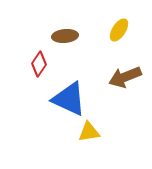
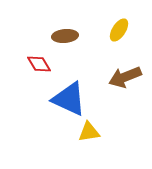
red diamond: rotated 65 degrees counterclockwise
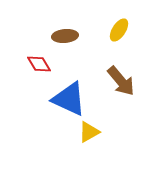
brown arrow: moved 4 px left, 4 px down; rotated 108 degrees counterclockwise
yellow triangle: rotated 20 degrees counterclockwise
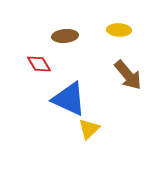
yellow ellipse: rotated 60 degrees clockwise
brown arrow: moved 7 px right, 6 px up
yellow triangle: moved 3 px up; rotated 15 degrees counterclockwise
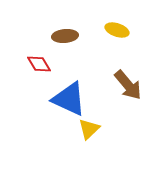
yellow ellipse: moved 2 px left; rotated 15 degrees clockwise
brown arrow: moved 10 px down
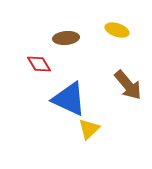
brown ellipse: moved 1 px right, 2 px down
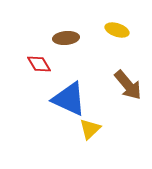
yellow triangle: moved 1 px right
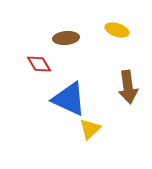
brown arrow: moved 2 px down; rotated 32 degrees clockwise
